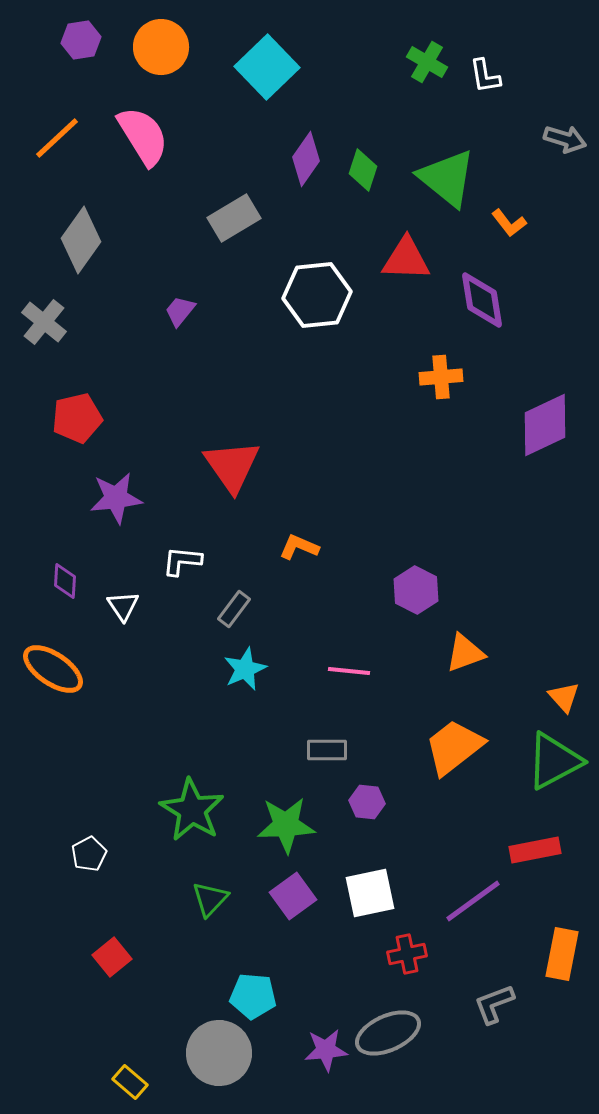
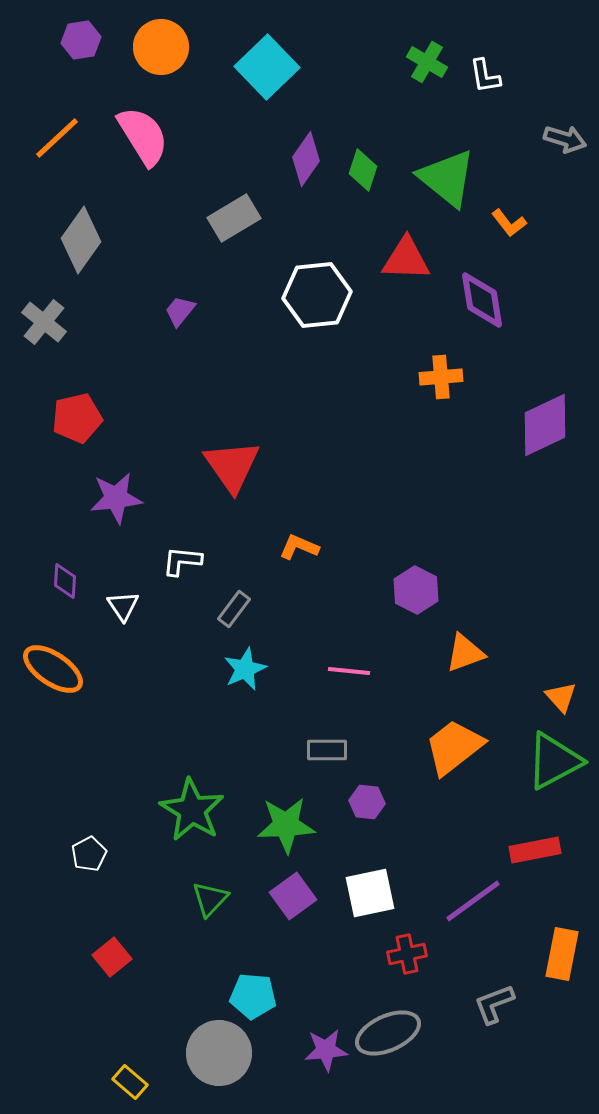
orange triangle at (564, 697): moved 3 px left
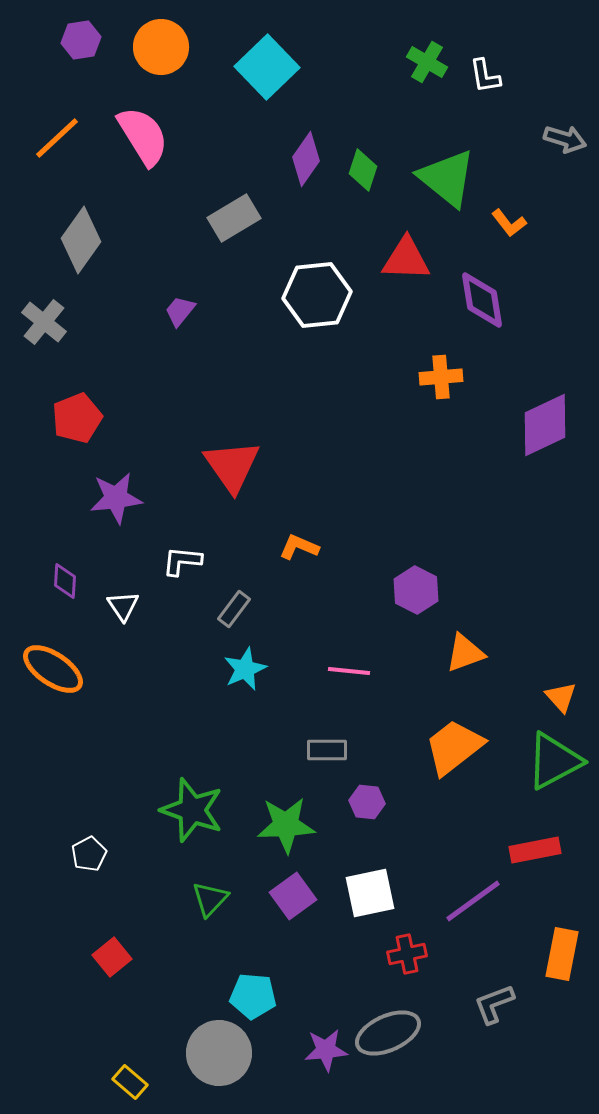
red pentagon at (77, 418): rotated 9 degrees counterclockwise
green star at (192, 810): rotated 12 degrees counterclockwise
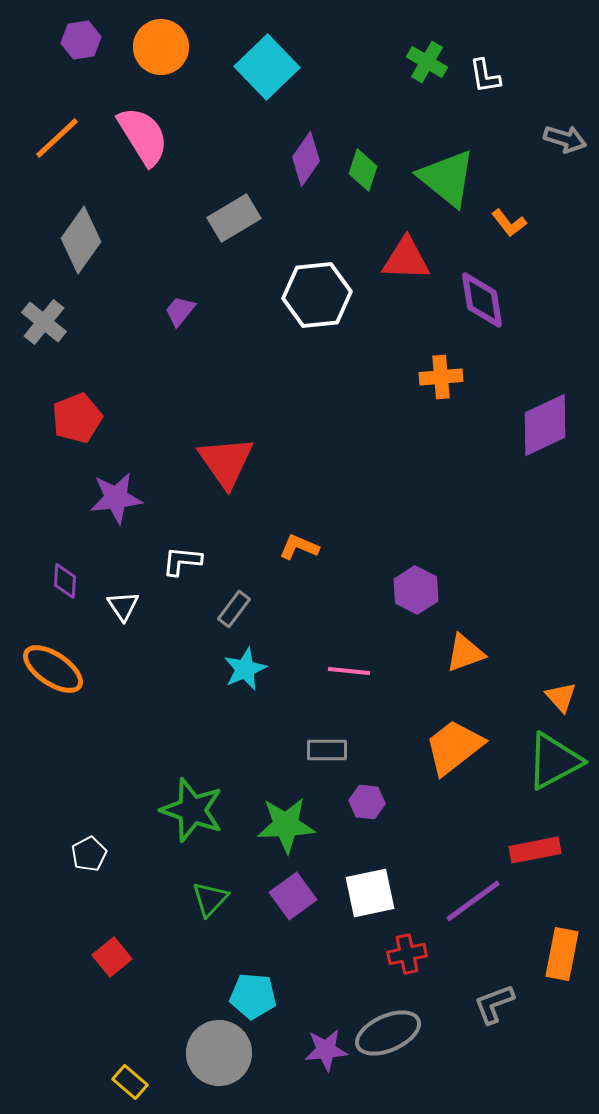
red triangle at (232, 466): moved 6 px left, 4 px up
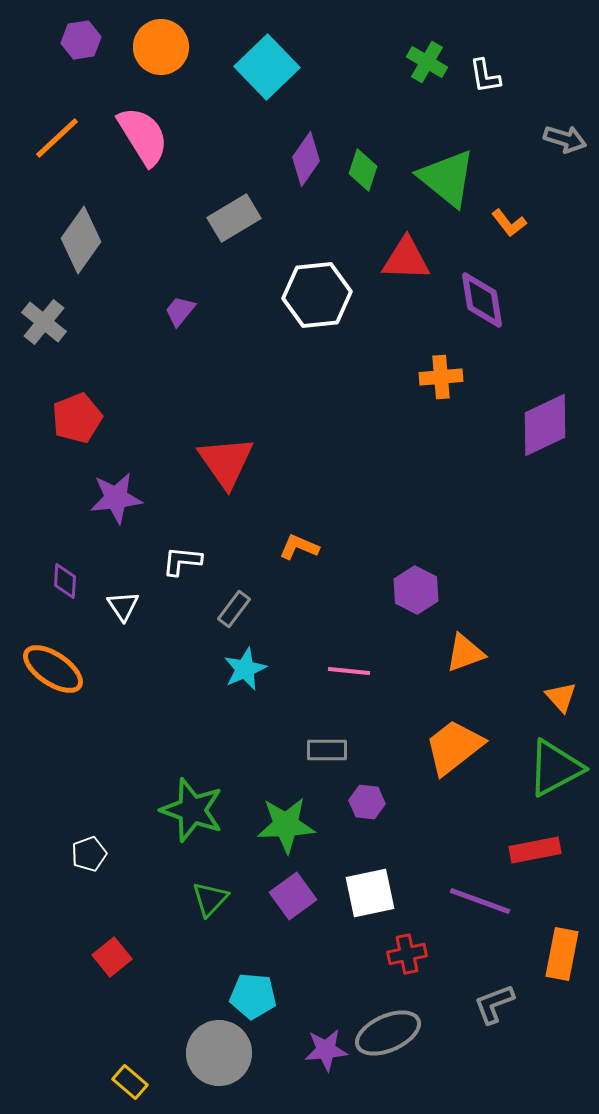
green triangle at (554, 761): moved 1 px right, 7 px down
white pentagon at (89, 854): rotated 8 degrees clockwise
purple line at (473, 901): moved 7 px right; rotated 56 degrees clockwise
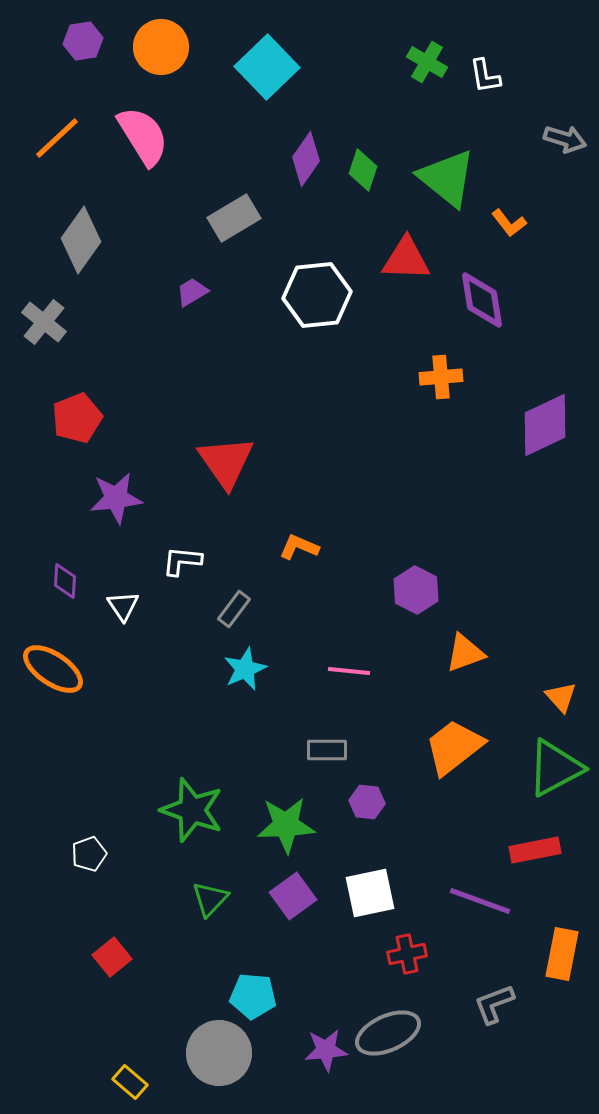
purple hexagon at (81, 40): moved 2 px right, 1 px down
purple trapezoid at (180, 311): moved 12 px right, 19 px up; rotated 20 degrees clockwise
